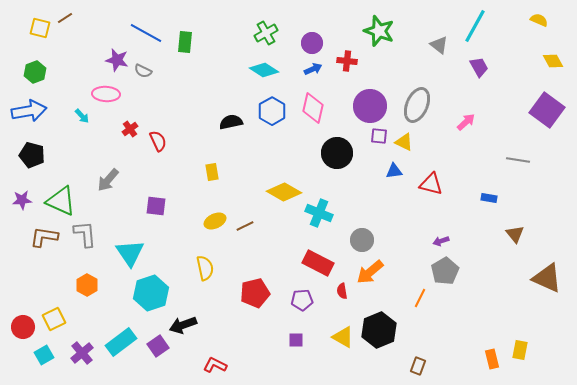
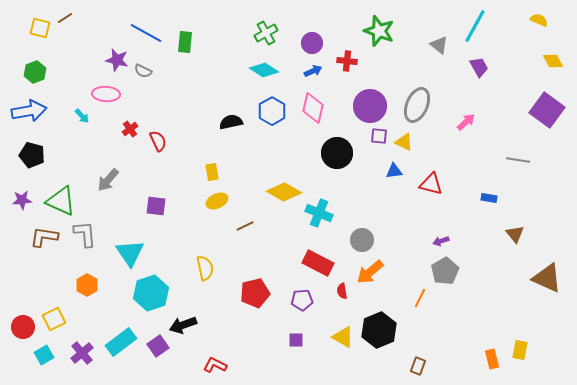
blue arrow at (313, 69): moved 2 px down
yellow ellipse at (215, 221): moved 2 px right, 20 px up
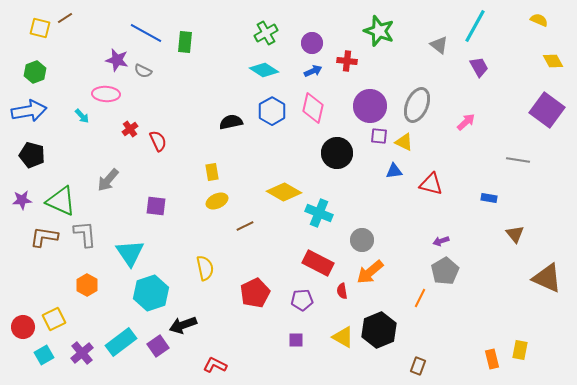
red pentagon at (255, 293): rotated 12 degrees counterclockwise
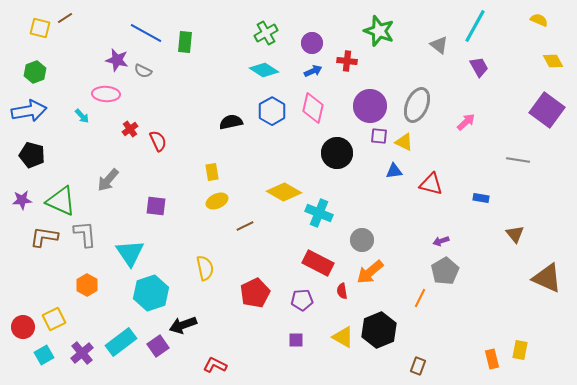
blue rectangle at (489, 198): moved 8 px left
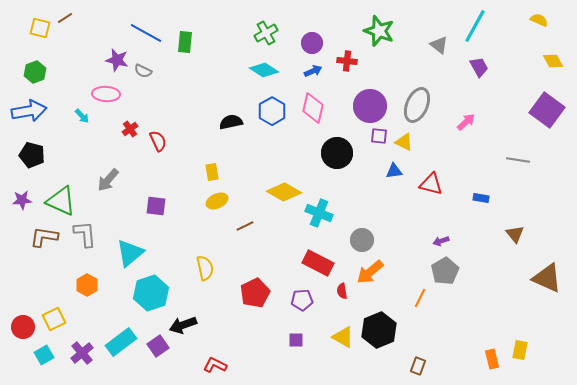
cyan triangle at (130, 253): rotated 24 degrees clockwise
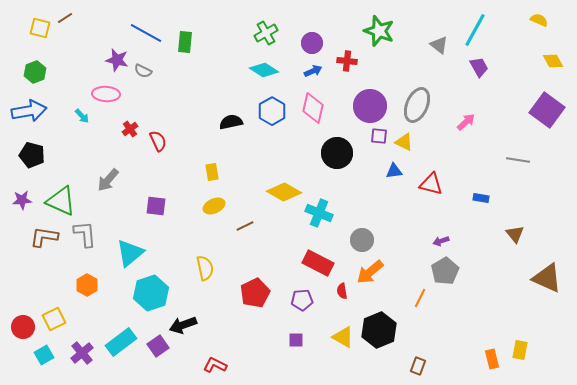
cyan line at (475, 26): moved 4 px down
yellow ellipse at (217, 201): moved 3 px left, 5 px down
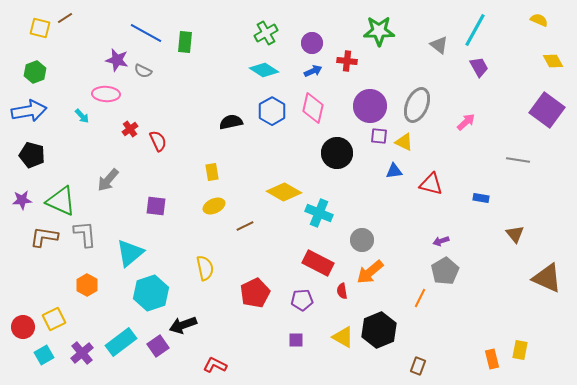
green star at (379, 31): rotated 20 degrees counterclockwise
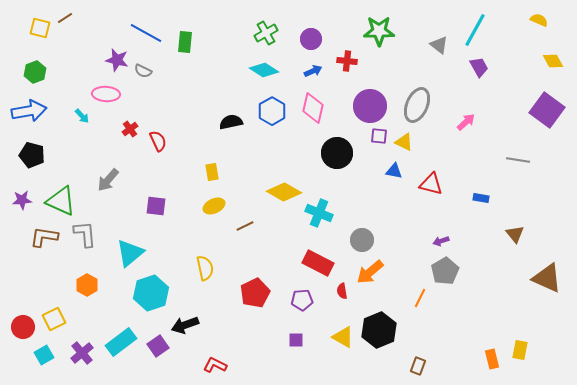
purple circle at (312, 43): moved 1 px left, 4 px up
blue triangle at (394, 171): rotated 18 degrees clockwise
black arrow at (183, 325): moved 2 px right
